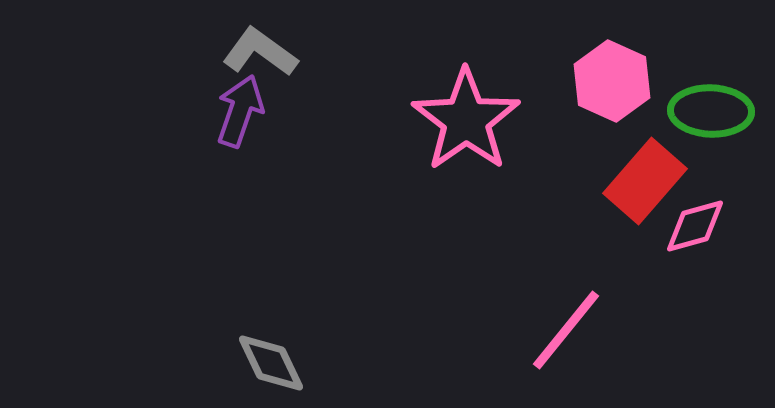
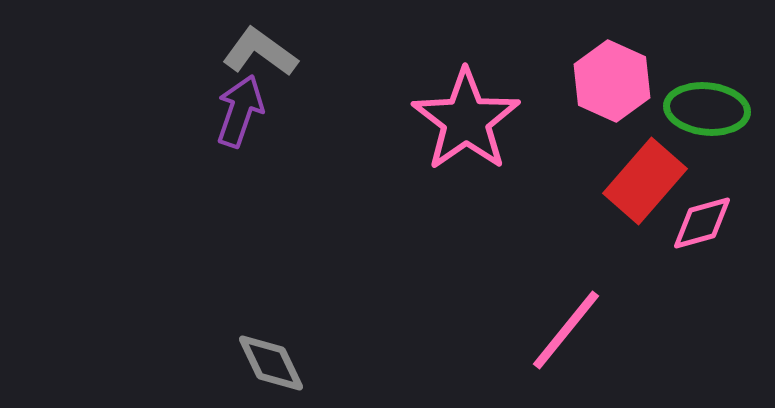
green ellipse: moved 4 px left, 2 px up; rotated 4 degrees clockwise
pink diamond: moved 7 px right, 3 px up
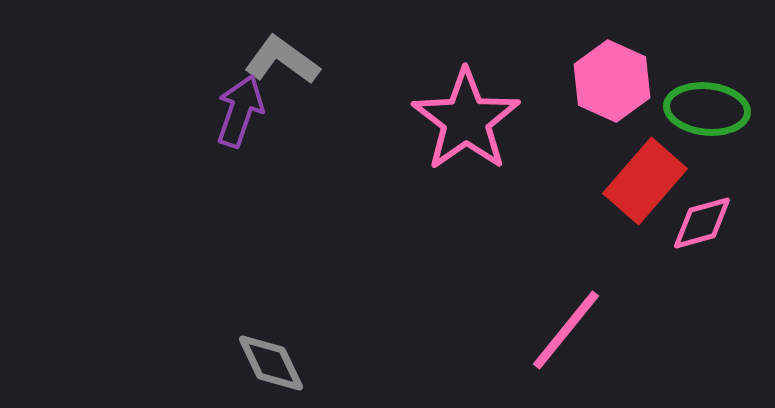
gray L-shape: moved 22 px right, 8 px down
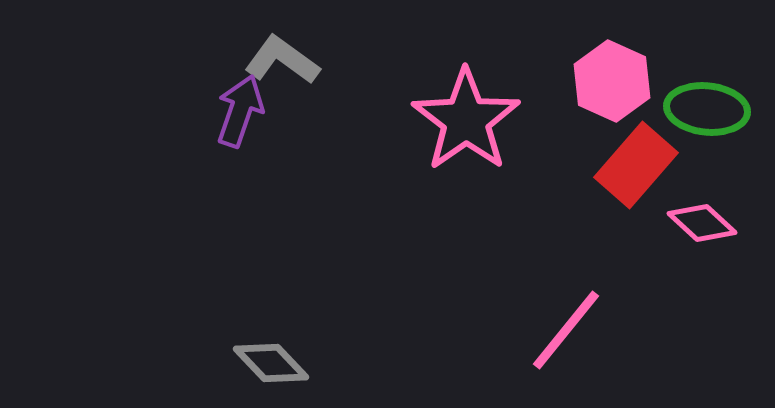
red rectangle: moved 9 px left, 16 px up
pink diamond: rotated 58 degrees clockwise
gray diamond: rotated 18 degrees counterclockwise
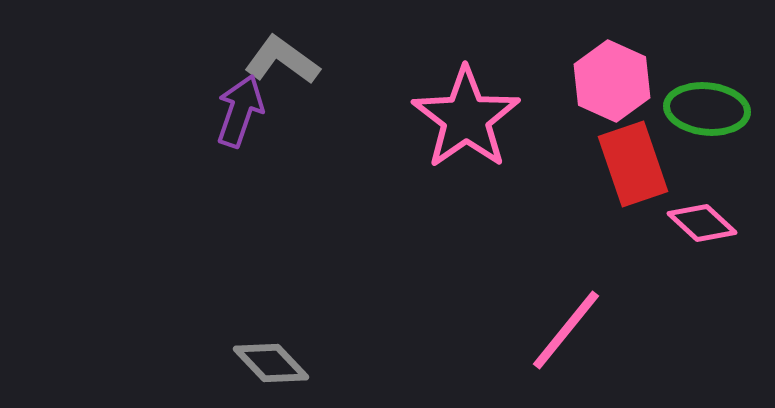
pink star: moved 2 px up
red rectangle: moved 3 px left, 1 px up; rotated 60 degrees counterclockwise
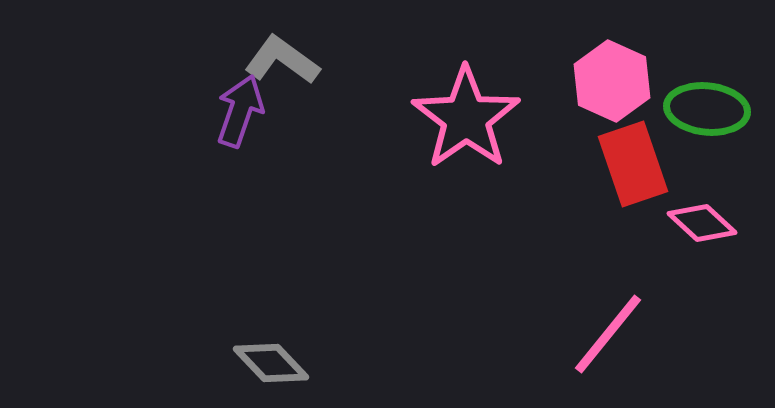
pink line: moved 42 px right, 4 px down
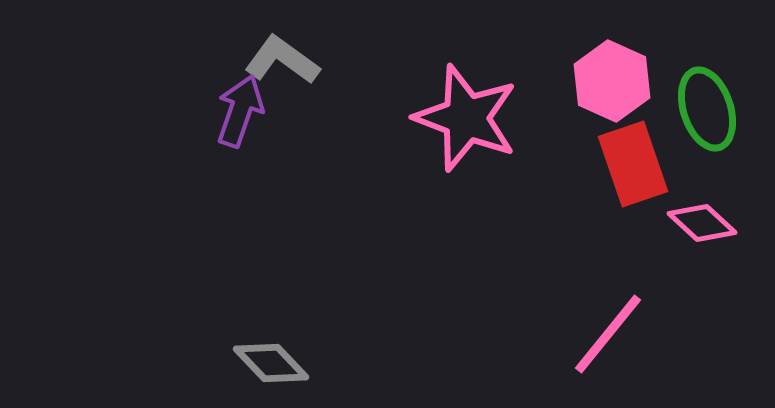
green ellipse: rotated 66 degrees clockwise
pink star: rotated 16 degrees counterclockwise
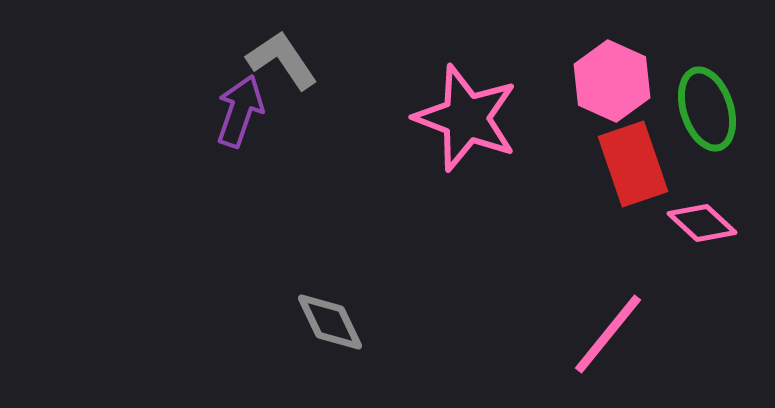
gray L-shape: rotated 20 degrees clockwise
gray diamond: moved 59 px right, 41 px up; rotated 18 degrees clockwise
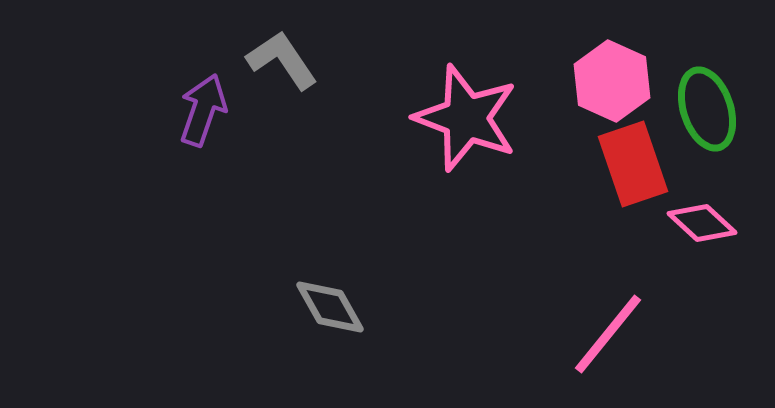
purple arrow: moved 37 px left, 1 px up
gray diamond: moved 15 px up; rotated 4 degrees counterclockwise
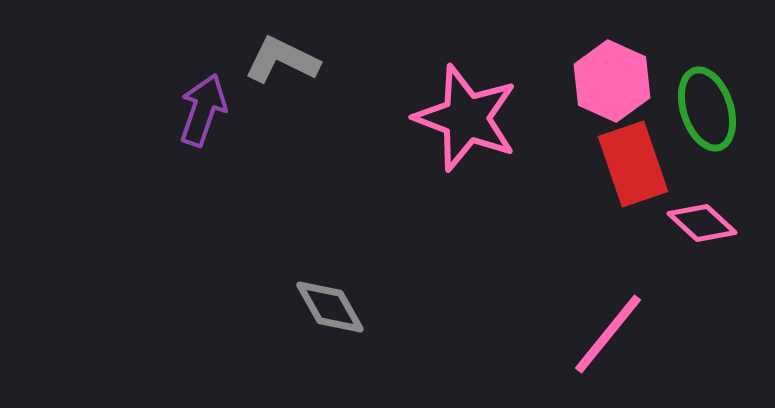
gray L-shape: rotated 30 degrees counterclockwise
